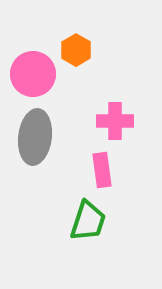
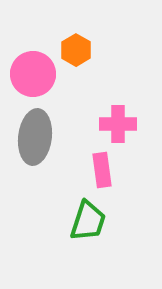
pink cross: moved 3 px right, 3 px down
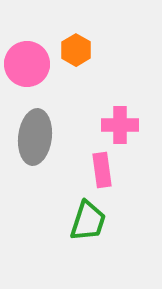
pink circle: moved 6 px left, 10 px up
pink cross: moved 2 px right, 1 px down
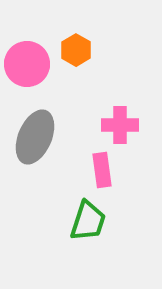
gray ellipse: rotated 16 degrees clockwise
